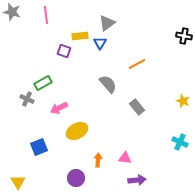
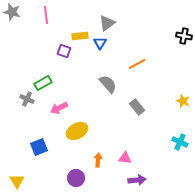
yellow triangle: moved 1 px left, 1 px up
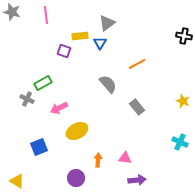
yellow triangle: rotated 28 degrees counterclockwise
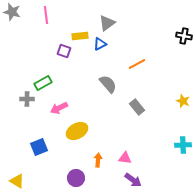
blue triangle: moved 1 px down; rotated 32 degrees clockwise
gray cross: rotated 24 degrees counterclockwise
cyan cross: moved 3 px right, 3 px down; rotated 28 degrees counterclockwise
purple arrow: moved 4 px left; rotated 42 degrees clockwise
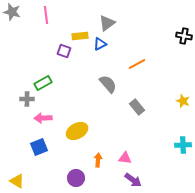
pink arrow: moved 16 px left, 10 px down; rotated 24 degrees clockwise
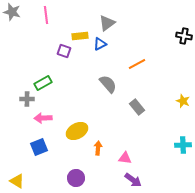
orange arrow: moved 12 px up
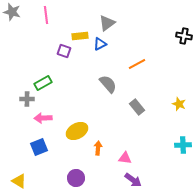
yellow star: moved 4 px left, 3 px down
yellow triangle: moved 2 px right
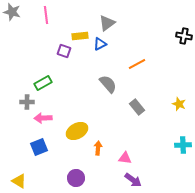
gray cross: moved 3 px down
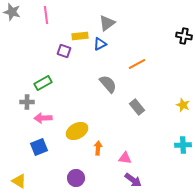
yellow star: moved 4 px right, 1 px down
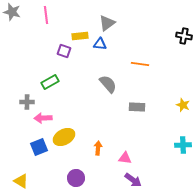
blue triangle: rotated 32 degrees clockwise
orange line: moved 3 px right; rotated 36 degrees clockwise
green rectangle: moved 7 px right, 1 px up
gray rectangle: rotated 49 degrees counterclockwise
yellow ellipse: moved 13 px left, 6 px down
yellow triangle: moved 2 px right
